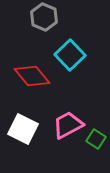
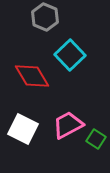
gray hexagon: moved 1 px right
red diamond: rotated 9 degrees clockwise
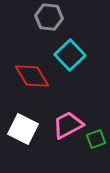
gray hexagon: moved 4 px right; rotated 16 degrees counterclockwise
green square: rotated 36 degrees clockwise
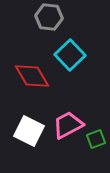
white square: moved 6 px right, 2 px down
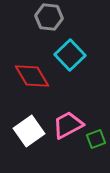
white square: rotated 28 degrees clockwise
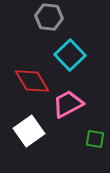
red diamond: moved 5 px down
pink trapezoid: moved 21 px up
green square: moved 1 px left; rotated 30 degrees clockwise
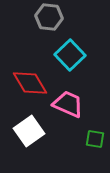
red diamond: moved 2 px left, 2 px down
pink trapezoid: rotated 52 degrees clockwise
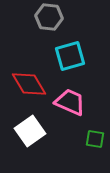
cyan square: moved 1 px down; rotated 28 degrees clockwise
red diamond: moved 1 px left, 1 px down
pink trapezoid: moved 2 px right, 2 px up
white square: moved 1 px right
